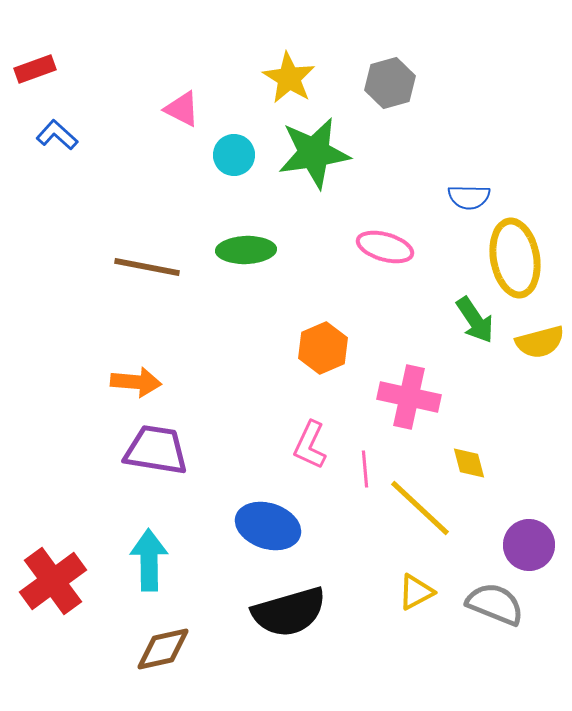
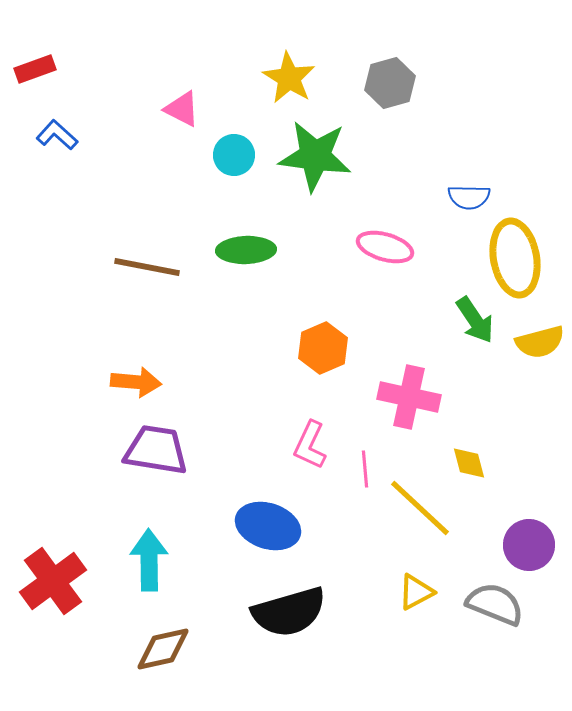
green star: moved 1 px right, 3 px down; rotated 16 degrees clockwise
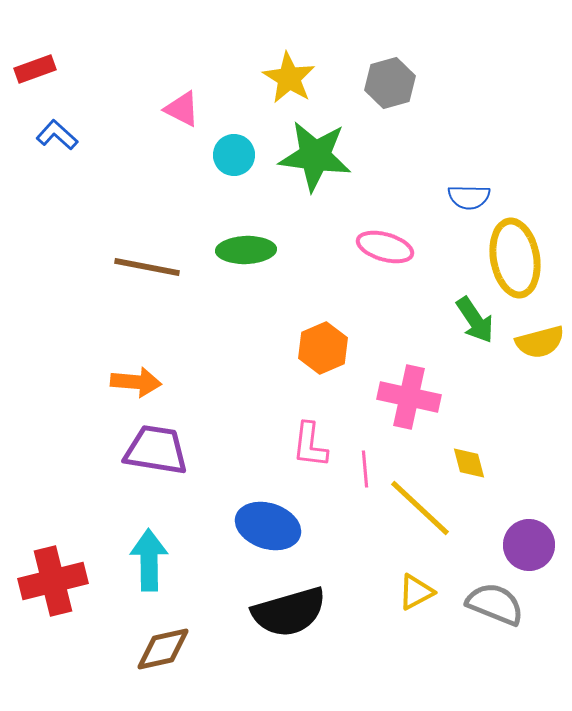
pink L-shape: rotated 18 degrees counterclockwise
red cross: rotated 22 degrees clockwise
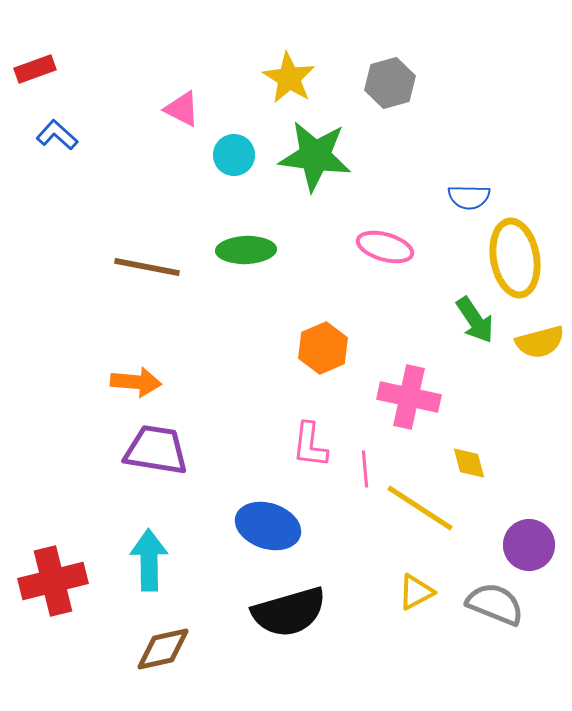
yellow line: rotated 10 degrees counterclockwise
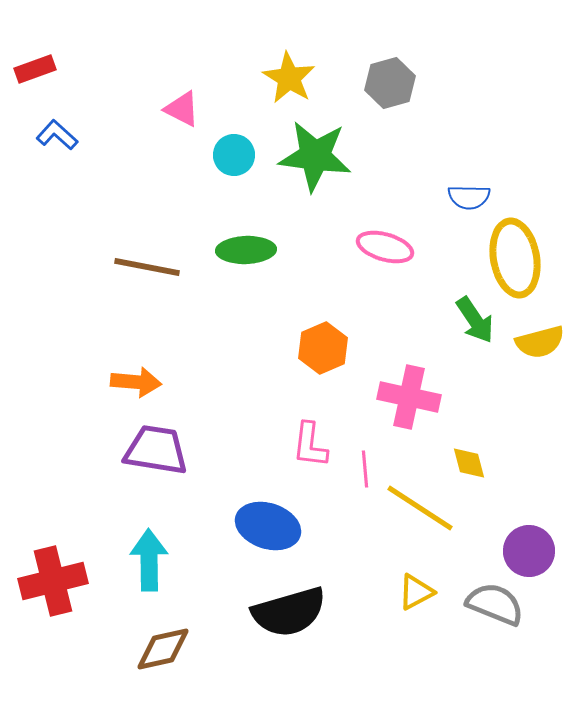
purple circle: moved 6 px down
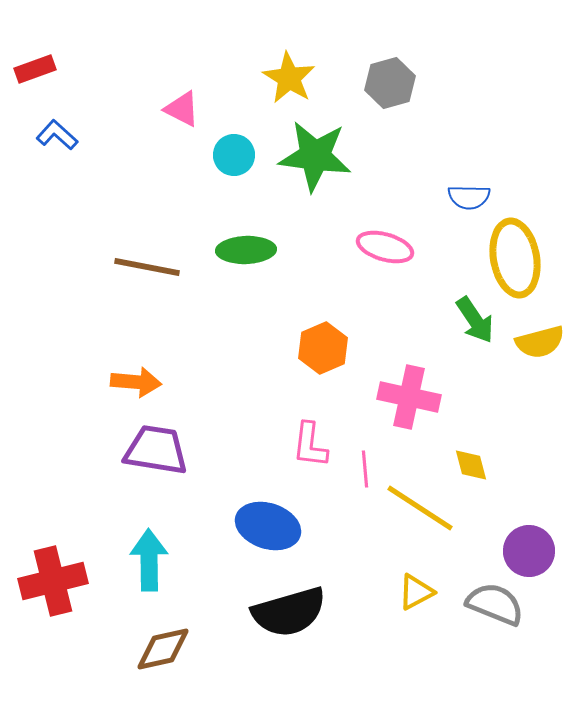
yellow diamond: moved 2 px right, 2 px down
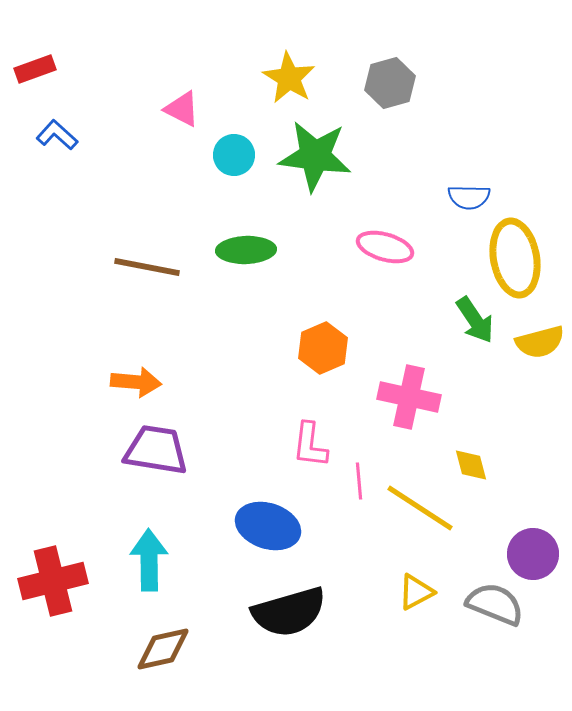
pink line: moved 6 px left, 12 px down
purple circle: moved 4 px right, 3 px down
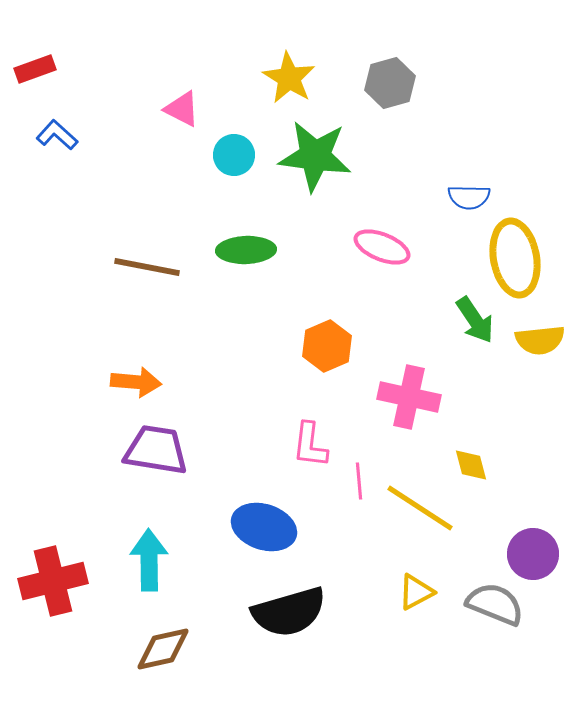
pink ellipse: moved 3 px left; rotated 6 degrees clockwise
yellow semicircle: moved 2 px up; rotated 9 degrees clockwise
orange hexagon: moved 4 px right, 2 px up
blue ellipse: moved 4 px left, 1 px down
